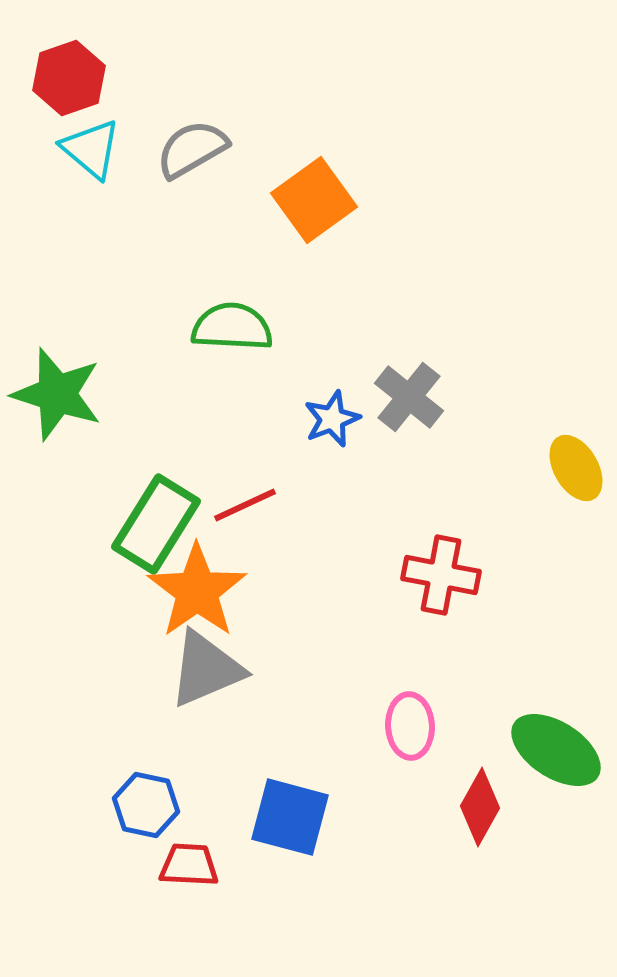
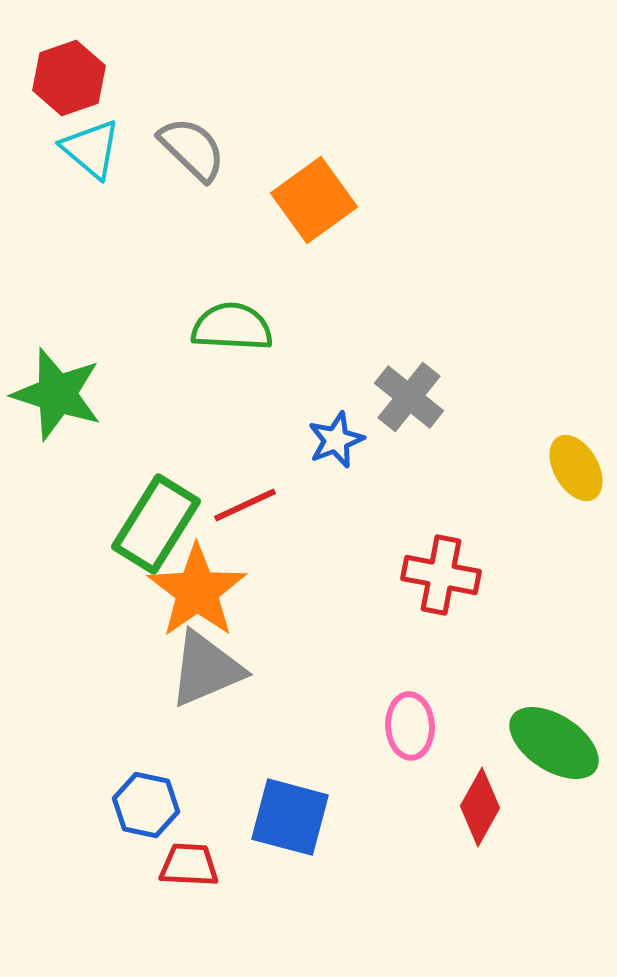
gray semicircle: rotated 74 degrees clockwise
blue star: moved 4 px right, 21 px down
green ellipse: moved 2 px left, 7 px up
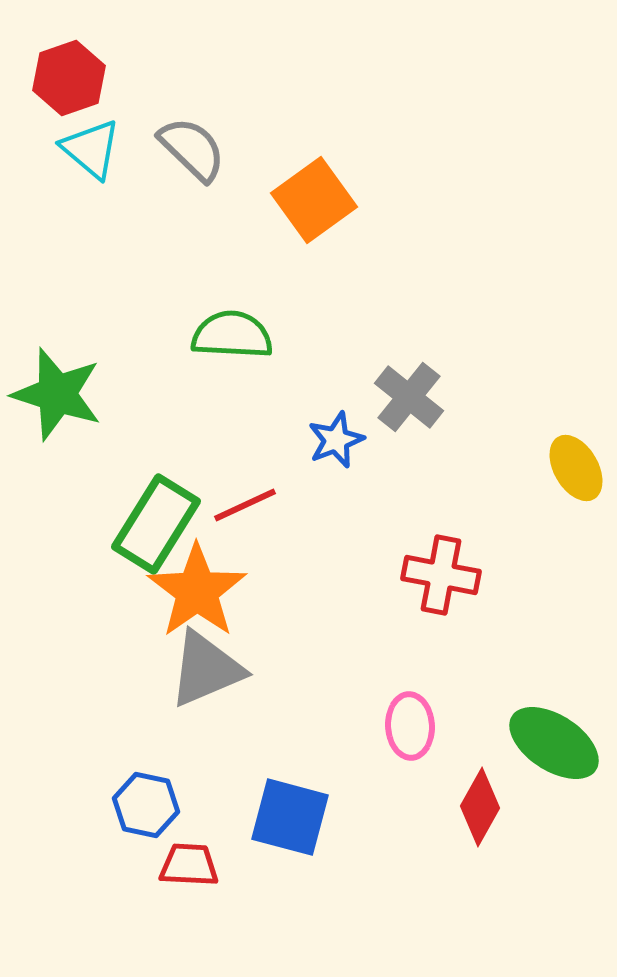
green semicircle: moved 8 px down
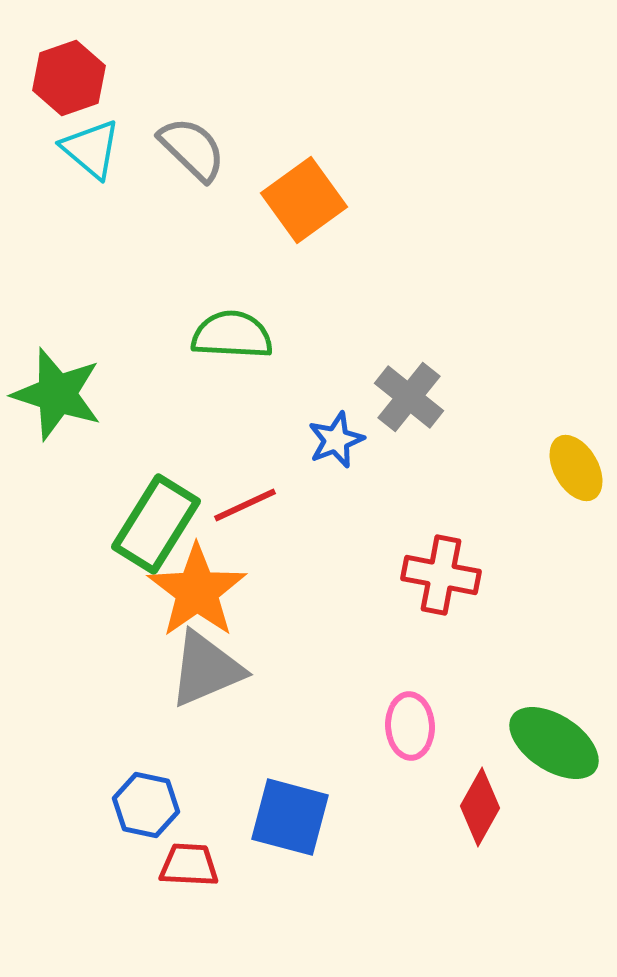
orange square: moved 10 px left
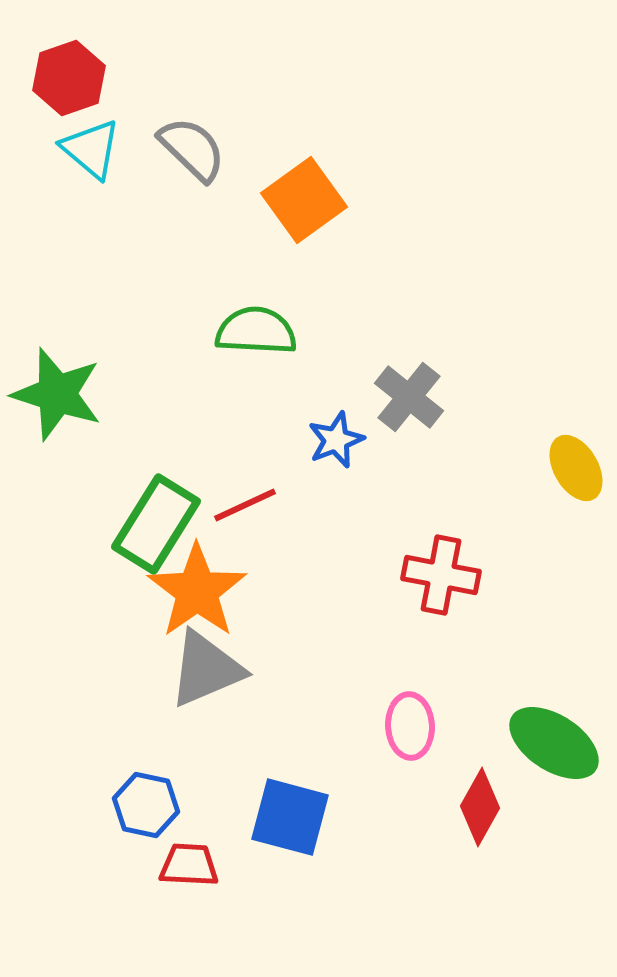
green semicircle: moved 24 px right, 4 px up
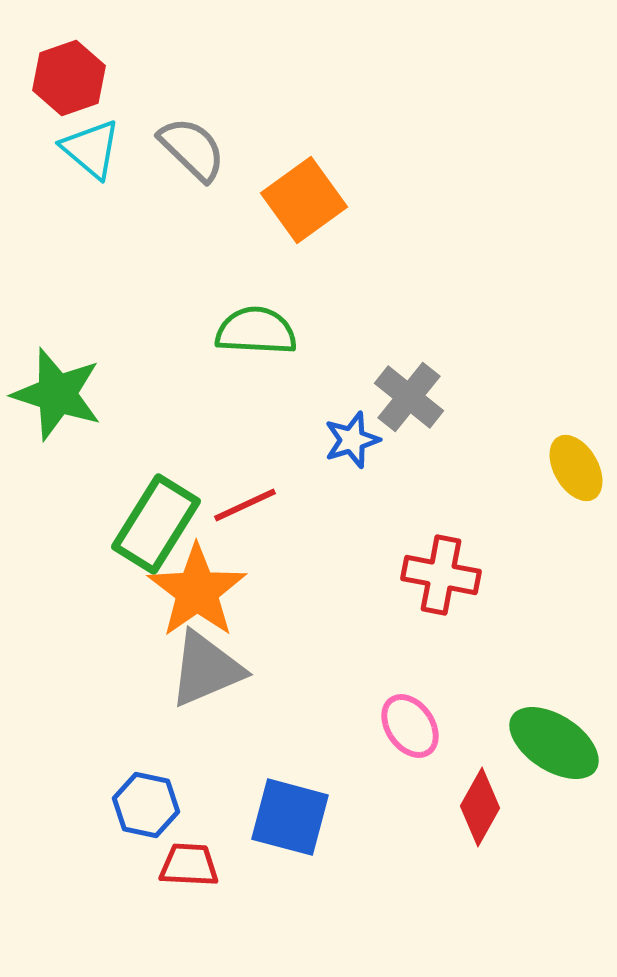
blue star: moved 16 px right; rotated 4 degrees clockwise
pink ellipse: rotated 32 degrees counterclockwise
